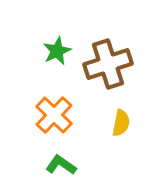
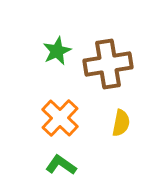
brown cross: rotated 9 degrees clockwise
orange cross: moved 6 px right, 3 px down
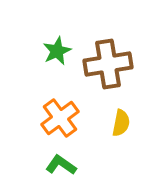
orange cross: rotated 9 degrees clockwise
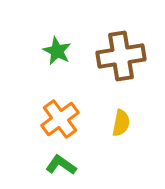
green star: rotated 20 degrees counterclockwise
brown cross: moved 13 px right, 8 px up
orange cross: moved 1 px down
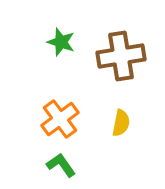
green star: moved 4 px right, 9 px up; rotated 8 degrees counterclockwise
green L-shape: rotated 20 degrees clockwise
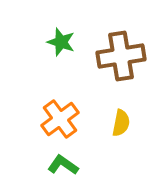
green L-shape: moved 2 px right; rotated 20 degrees counterclockwise
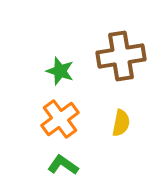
green star: moved 1 px left, 29 px down
